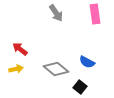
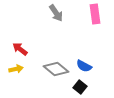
blue semicircle: moved 3 px left, 4 px down
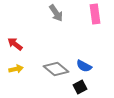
red arrow: moved 5 px left, 5 px up
black square: rotated 24 degrees clockwise
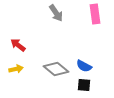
red arrow: moved 3 px right, 1 px down
black square: moved 4 px right, 2 px up; rotated 32 degrees clockwise
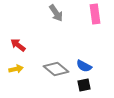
black square: rotated 16 degrees counterclockwise
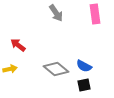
yellow arrow: moved 6 px left
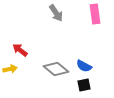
red arrow: moved 2 px right, 5 px down
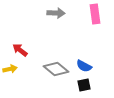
gray arrow: rotated 54 degrees counterclockwise
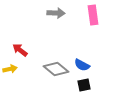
pink rectangle: moved 2 px left, 1 px down
blue semicircle: moved 2 px left, 1 px up
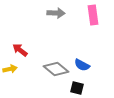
black square: moved 7 px left, 3 px down; rotated 24 degrees clockwise
